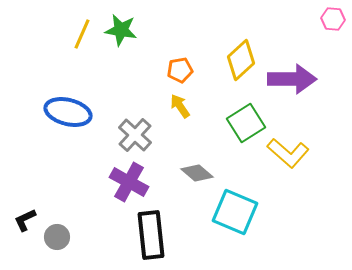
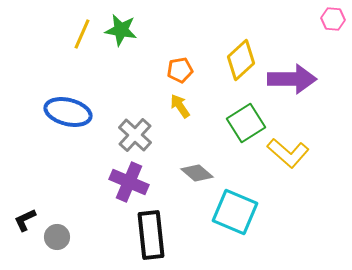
purple cross: rotated 6 degrees counterclockwise
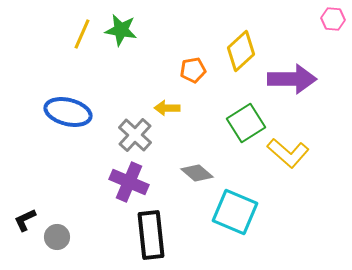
yellow diamond: moved 9 px up
orange pentagon: moved 13 px right
yellow arrow: moved 13 px left, 2 px down; rotated 55 degrees counterclockwise
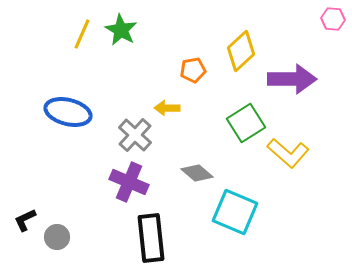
green star: rotated 20 degrees clockwise
black rectangle: moved 3 px down
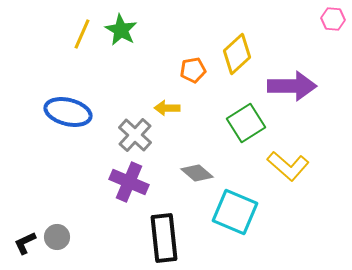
yellow diamond: moved 4 px left, 3 px down
purple arrow: moved 7 px down
yellow L-shape: moved 13 px down
black L-shape: moved 23 px down
black rectangle: moved 13 px right
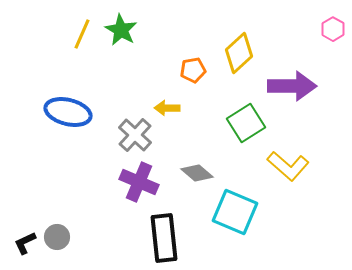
pink hexagon: moved 10 px down; rotated 25 degrees clockwise
yellow diamond: moved 2 px right, 1 px up
purple cross: moved 10 px right
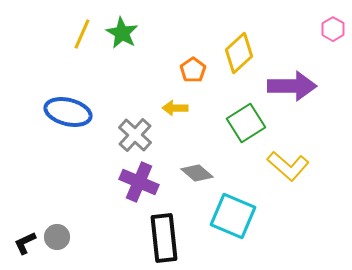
green star: moved 1 px right, 3 px down
orange pentagon: rotated 25 degrees counterclockwise
yellow arrow: moved 8 px right
cyan square: moved 2 px left, 4 px down
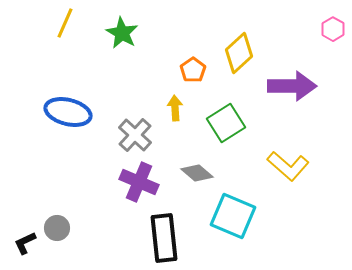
yellow line: moved 17 px left, 11 px up
yellow arrow: rotated 85 degrees clockwise
green square: moved 20 px left
gray circle: moved 9 px up
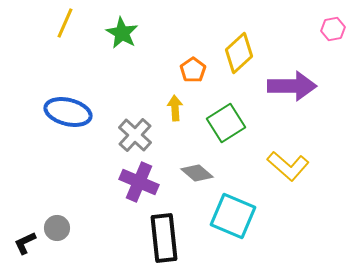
pink hexagon: rotated 20 degrees clockwise
